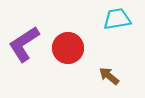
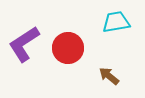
cyan trapezoid: moved 1 px left, 3 px down
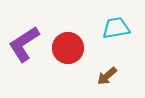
cyan trapezoid: moved 6 px down
brown arrow: moved 2 px left; rotated 80 degrees counterclockwise
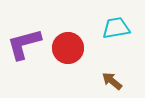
purple L-shape: rotated 18 degrees clockwise
brown arrow: moved 5 px right, 5 px down; rotated 80 degrees clockwise
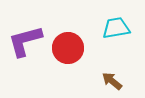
purple L-shape: moved 1 px right, 3 px up
